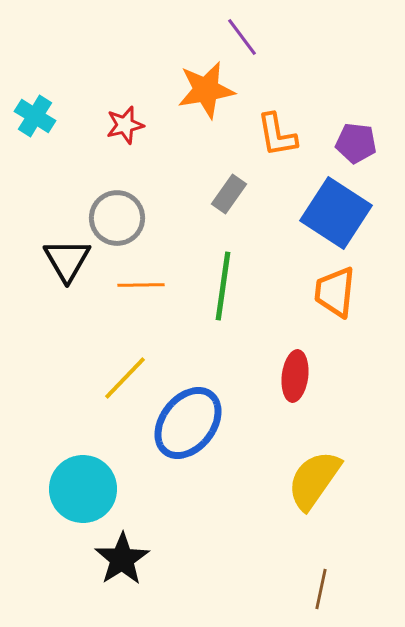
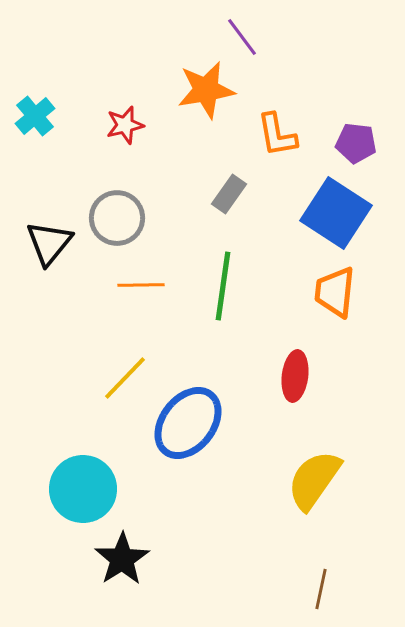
cyan cross: rotated 18 degrees clockwise
black triangle: moved 18 px left, 17 px up; rotated 9 degrees clockwise
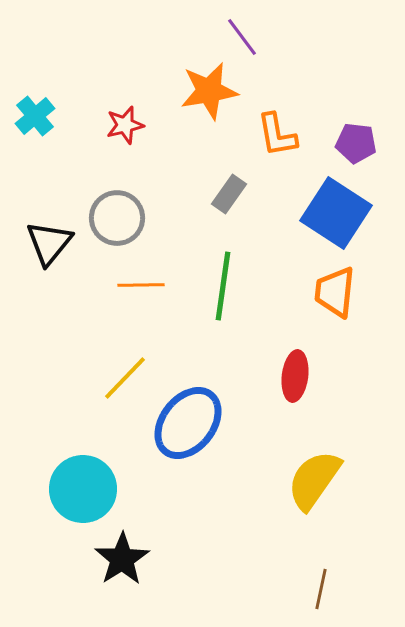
orange star: moved 3 px right, 1 px down
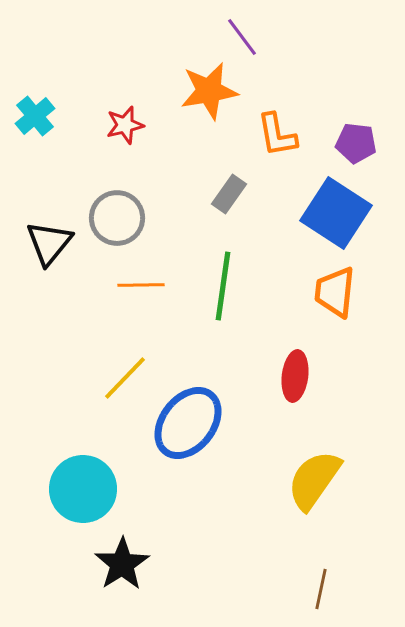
black star: moved 5 px down
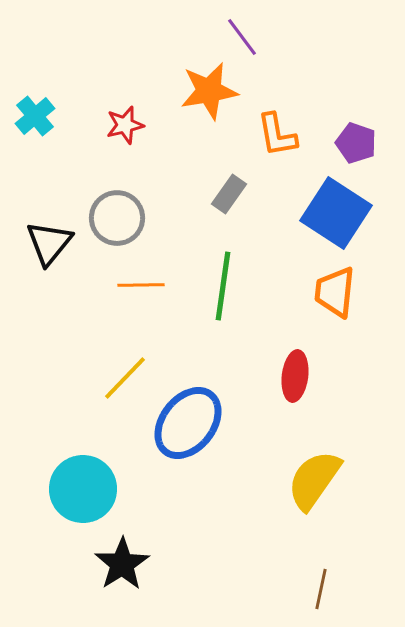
purple pentagon: rotated 12 degrees clockwise
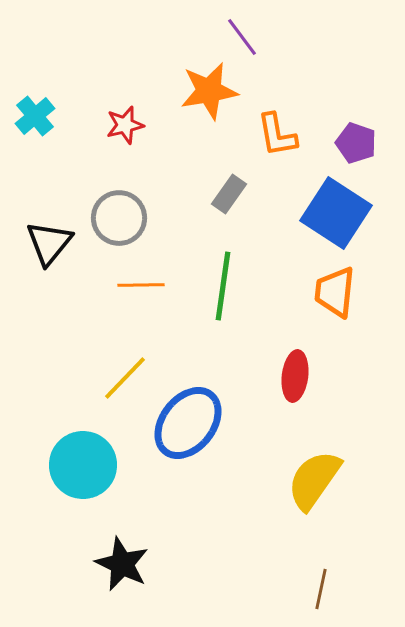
gray circle: moved 2 px right
cyan circle: moved 24 px up
black star: rotated 14 degrees counterclockwise
